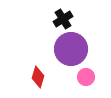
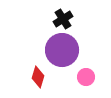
purple circle: moved 9 px left, 1 px down
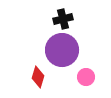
black cross: rotated 18 degrees clockwise
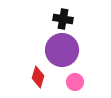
black cross: rotated 24 degrees clockwise
pink circle: moved 11 px left, 5 px down
